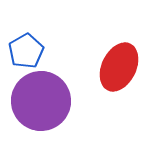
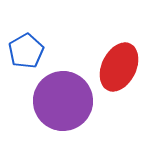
purple circle: moved 22 px right
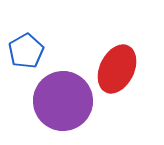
red ellipse: moved 2 px left, 2 px down
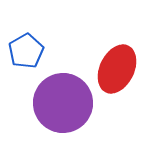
purple circle: moved 2 px down
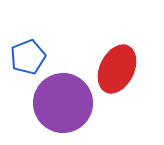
blue pentagon: moved 2 px right, 6 px down; rotated 8 degrees clockwise
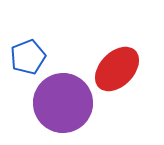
red ellipse: rotated 18 degrees clockwise
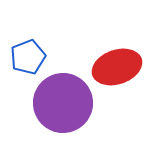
red ellipse: moved 2 px up; rotated 27 degrees clockwise
